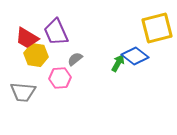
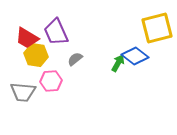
pink hexagon: moved 9 px left, 3 px down
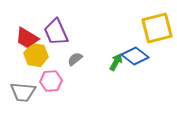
green arrow: moved 2 px left, 1 px up
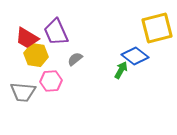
green arrow: moved 5 px right, 8 px down
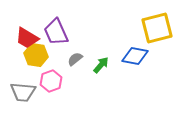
blue diamond: rotated 28 degrees counterclockwise
green arrow: moved 20 px left, 5 px up; rotated 12 degrees clockwise
pink hexagon: rotated 15 degrees counterclockwise
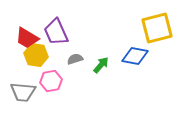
gray semicircle: rotated 21 degrees clockwise
pink hexagon: rotated 10 degrees clockwise
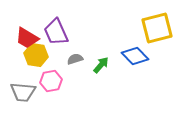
blue diamond: rotated 36 degrees clockwise
